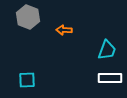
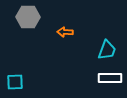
gray hexagon: rotated 20 degrees counterclockwise
orange arrow: moved 1 px right, 2 px down
cyan square: moved 12 px left, 2 px down
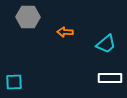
cyan trapezoid: moved 1 px left, 6 px up; rotated 30 degrees clockwise
cyan square: moved 1 px left
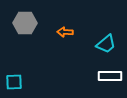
gray hexagon: moved 3 px left, 6 px down
white rectangle: moved 2 px up
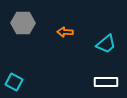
gray hexagon: moved 2 px left
white rectangle: moved 4 px left, 6 px down
cyan square: rotated 30 degrees clockwise
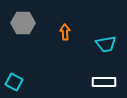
orange arrow: rotated 84 degrees clockwise
cyan trapezoid: rotated 30 degrees clockwise
white rectangle: moved 2 px left
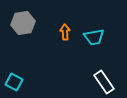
gray hexagon: rotated 10 degrees counterclockwise
cyan trapezoid: moved 12 px left, 7 px up
white rectangle: rotated 55 degrees clockwise
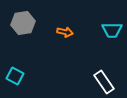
orange arrow: rotated 105 degrees clockwise
cyan trapezoid: moved 18 px right, 7 px up; rotated 10 degrees clockwise
cyan square: moved 1 px right, 6 px up
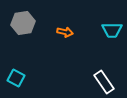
cyan square: moved 1 px right, 2 px down
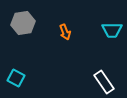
orange arrow: rotated 56 degrees clockwise
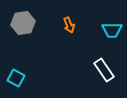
orange arrow: moved 4 px right, 7 px up
white rectangle: moved 12 px up
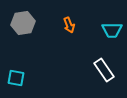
cyan square: rotated 18 degrees counterclockwise
